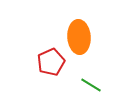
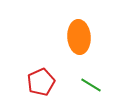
red pentagon: moved 10 px left, 20 px down
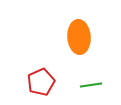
green line: rotated 40 degrees counterclockwise
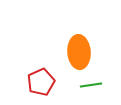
orange ellipse: moved 15 px down
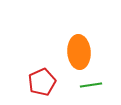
red pentagon: moved 1 px right
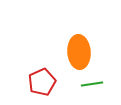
green line: moved 1 px right, 1 px up
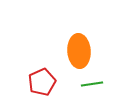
orange ellipse: moved 1 px up
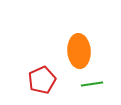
red pentagon: moved 2 px up
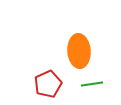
red pentagon: moved 6 px right, 4 px down
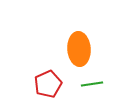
orange ellipse: moved 2 px up
